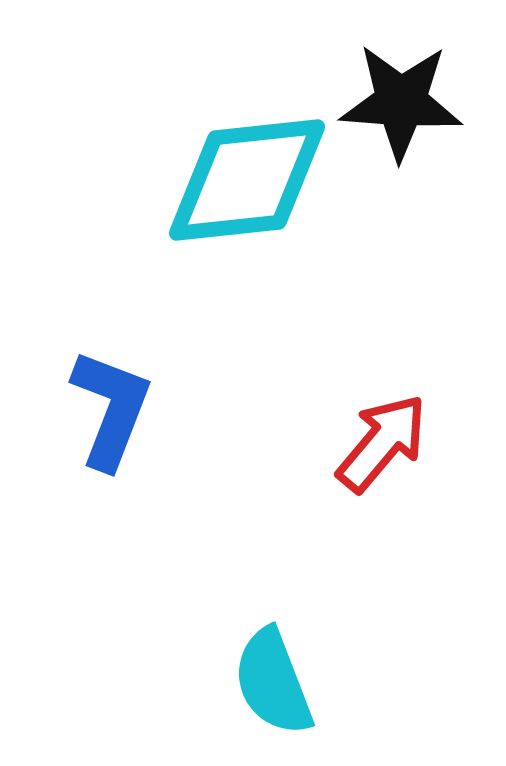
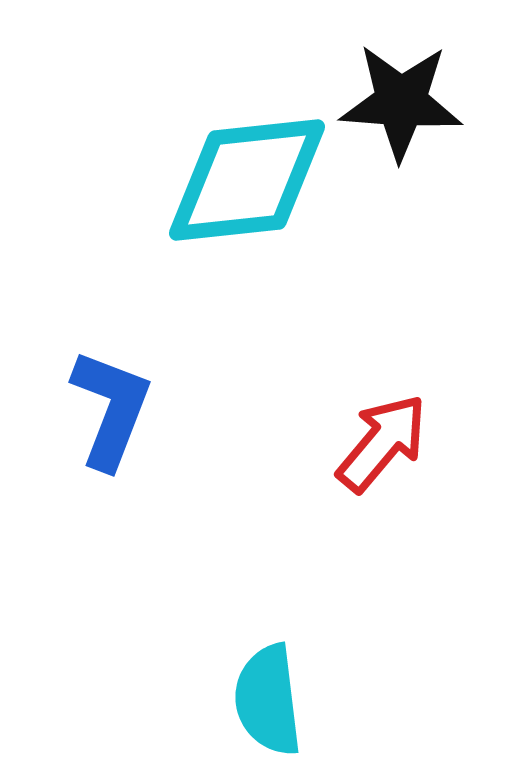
cyan semicircle: moved 5 px left, 18 px down; rotated 14 degrees clockwise
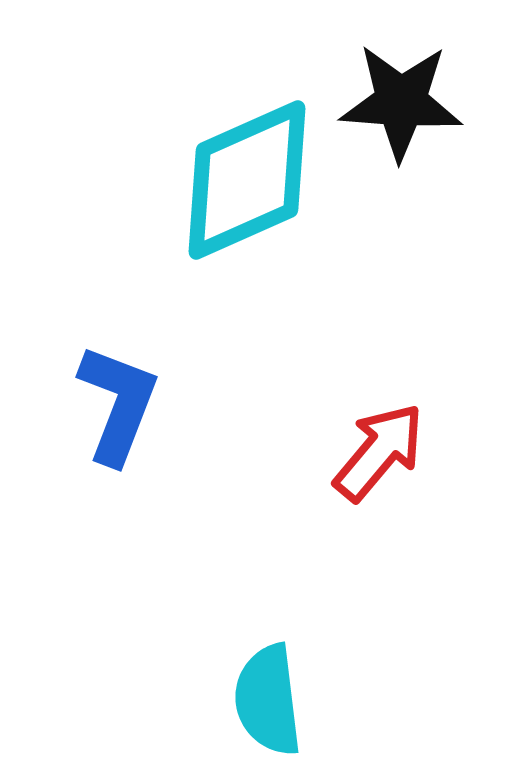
cyan diamond: rotated 18 degrees counterclockwise
blue L-shape: moved 7 px right, 5 px up
red arrow: moved 3 px left, 9 px down
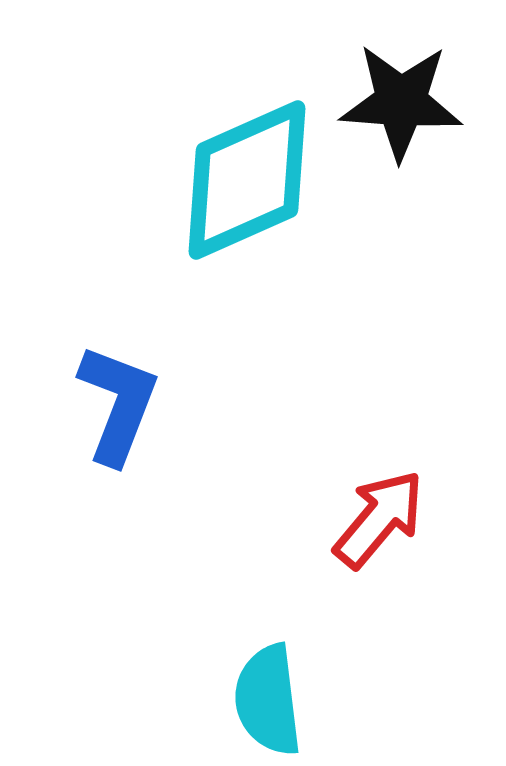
red arrow: moved 67 px down
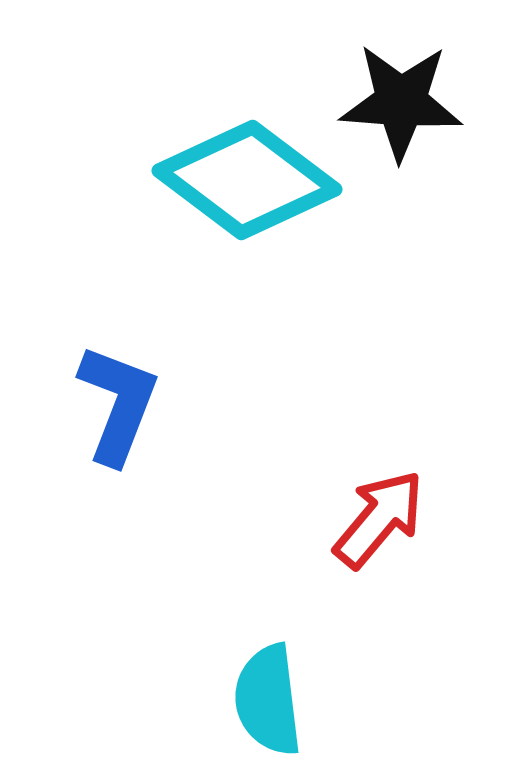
cyan diamond: rotated 61 degrees clockwise
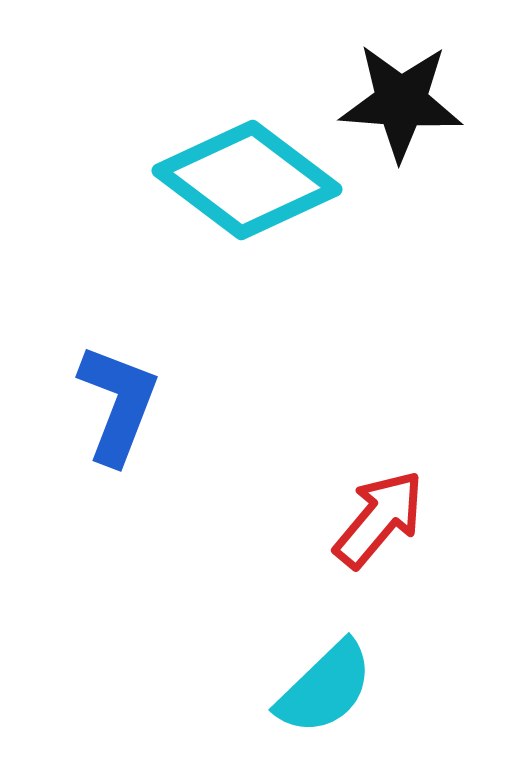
cyan semicircle: moved 57 px right, 12 px up; rotated 127 degrees counterclockwise
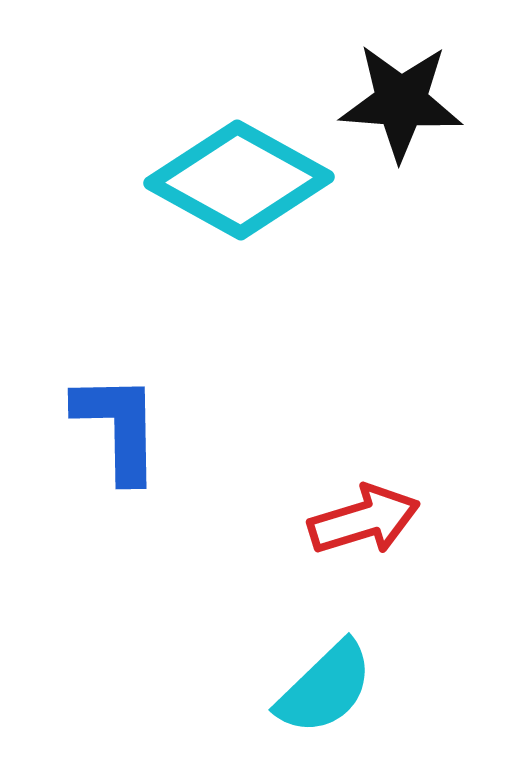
cyan diamond: moved 8 px left; rotated 8 degrees counterclockwise
blue L-shape: moved 23 px down; rotated 22 degrees counterclockwise
red arrow: moved 15 px left, 1 px down; rotated 33 degrees clockwise
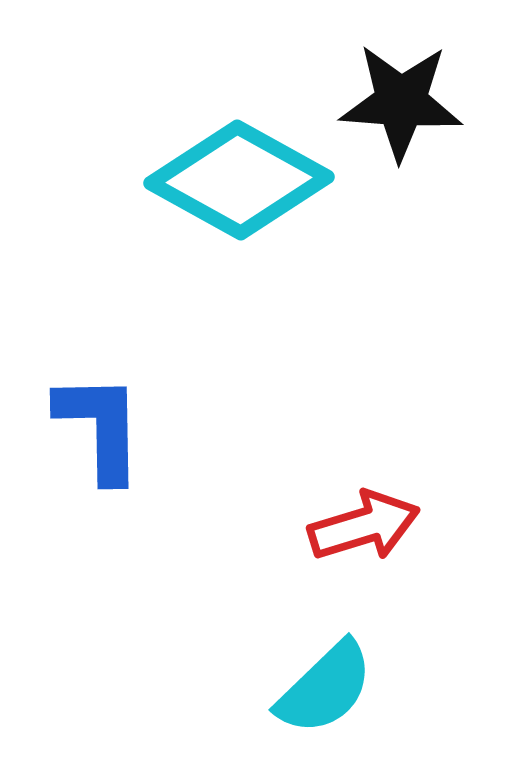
blue L-shape: moved 18 px left
red arrow: moved 6 px down
